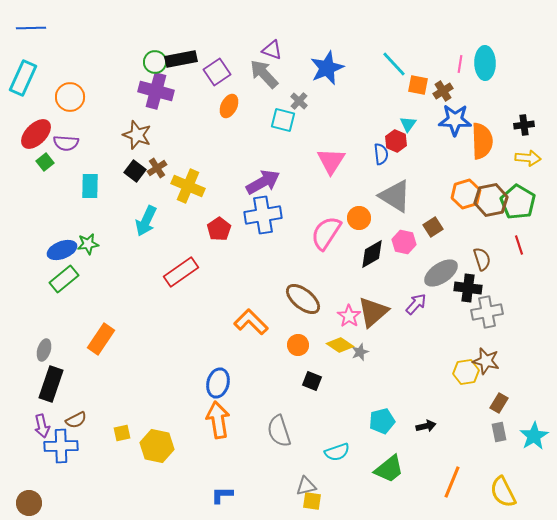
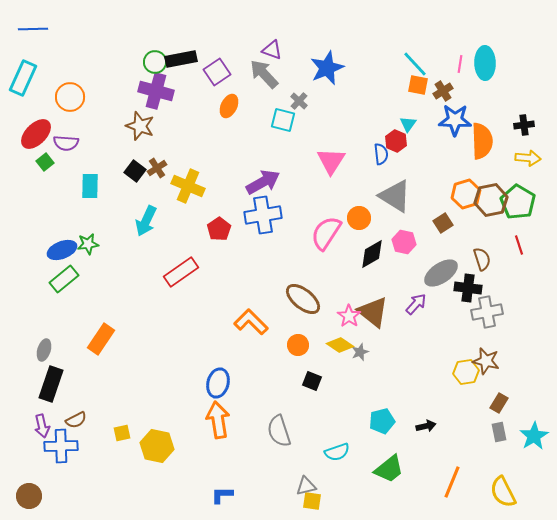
blue line at (31, 28): moved 2 px right, 1 px down
cyan line at (394, 64): moved 21 px right
brown star at (137, 135): moved 3 px right, 9 px up
brown square at (433, 227): moved 10 px right, 4 px up
brown triangle at (373, 312): rotated 40 degrees counterclockwise
brown circle at (29, 503): moved 7 px up
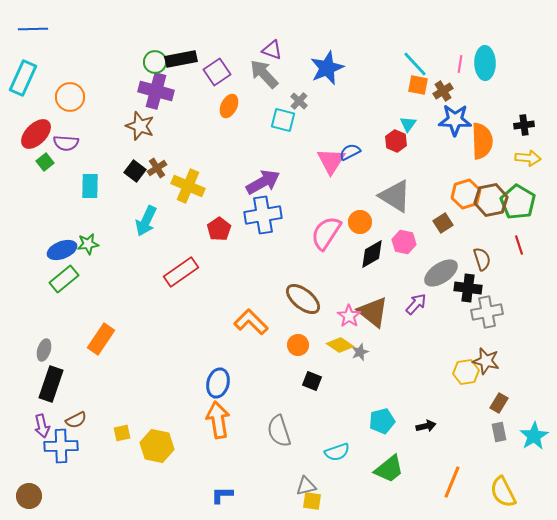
blue semicircle at (381, 154): moved 31 px left, 2 px up; rotated 110 degrees counterclockwise
orange circle at (359, 218): moved 1 px right, 4 px down
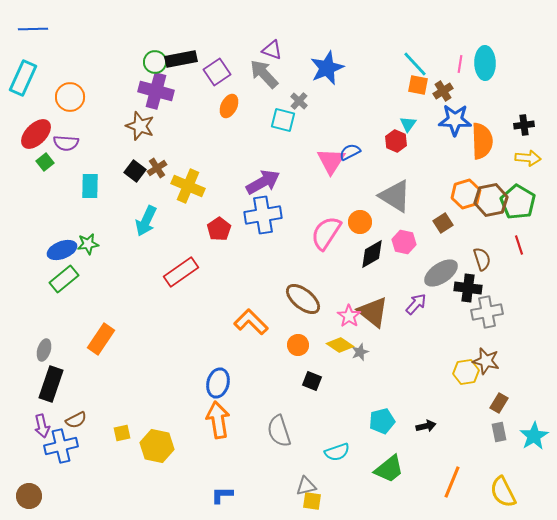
blue cross at (61, 446): rotated 12 degrees counterclockwise
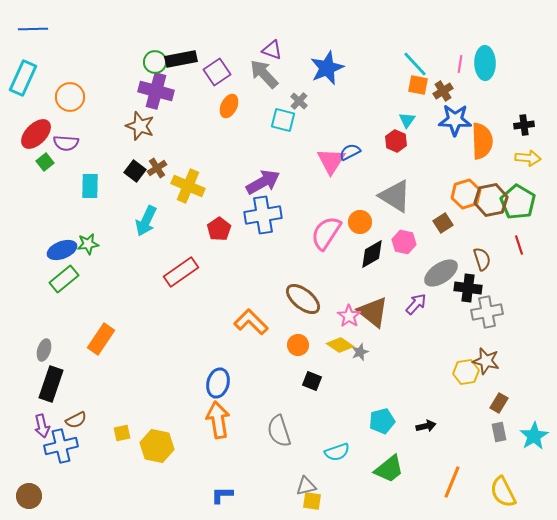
cyan triangle at (408, 124): moved 1 px left, 4 px up
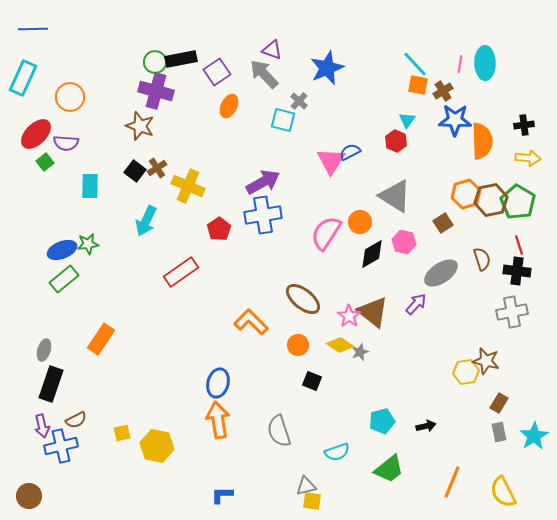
black cross at (468, 288): moved 49 px right, 17 px up
gray cross at (487, 312): moved 25 px right
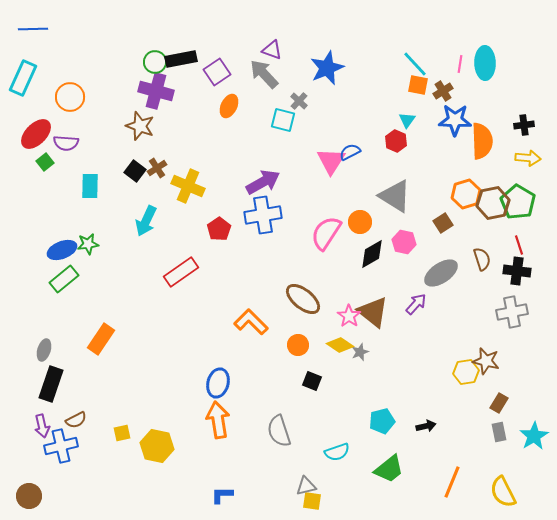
brown hexagon at (491, 200): moved 2 px right, 3 px down
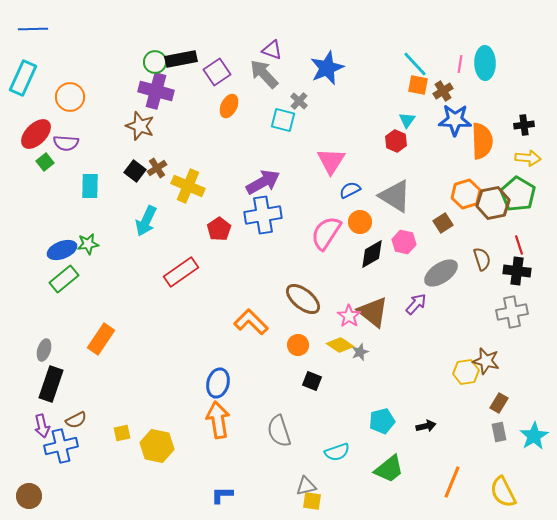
blue semicircle at (350, 152): moved 38 px down
green pentagon at (518, 202): moved 8 px up
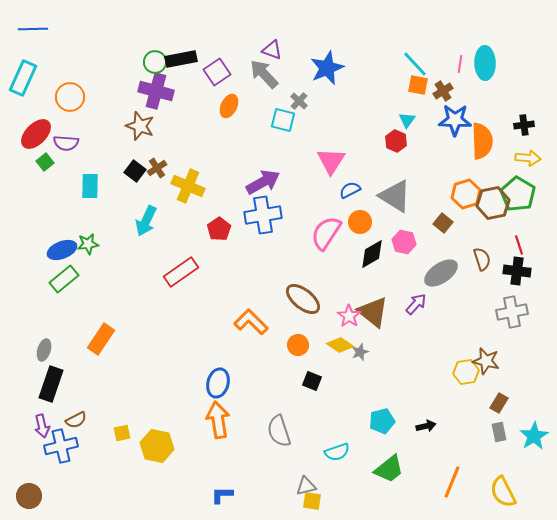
brown square at (443, 223): rotated 18 degrees counterclockwise
